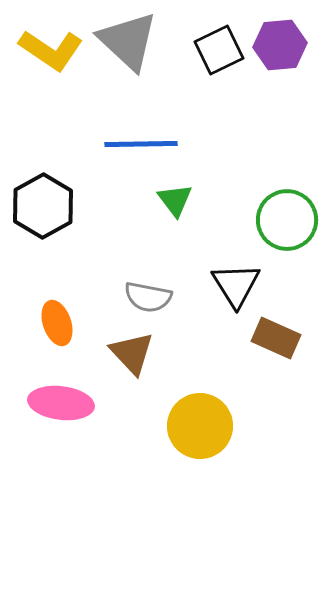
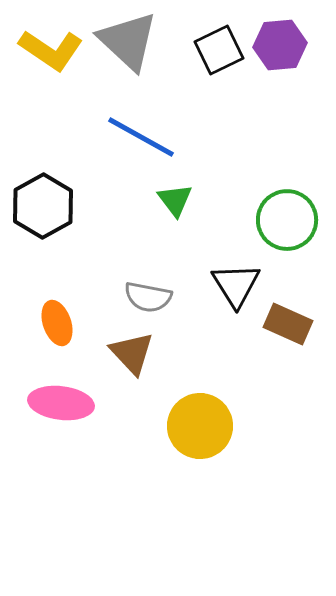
blue line: moved 7 px up; rotated 30 degrees clockwise
brown rectangle: moved 12 px right, 14 px up
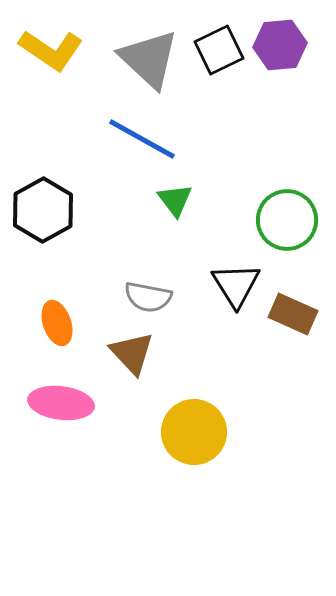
gray triangle: moved 21 px right, 18 px down
blue line: moved 1 px right, 2 px down
black hexagon: moved 4 px down
brown rectangle: moved 5 px right, 10 px up
yellow circle: moved 6 px left, 6 px down
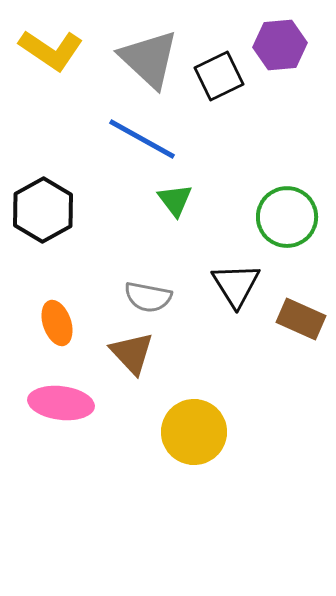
black square: moved 26 px down
green circle: moved 3 px up
brown rectangle: moved 8 px right, 5 px down
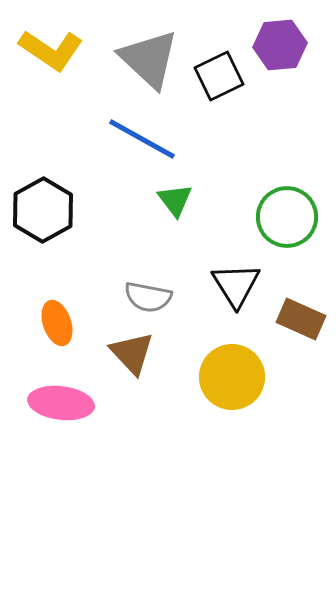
yellow circle: moved 38 px right, 55 px up
